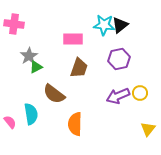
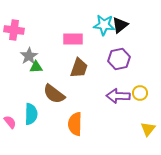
pink cross: moved 6 px down
green triangle: rotated 24 degrees clockwise
purple arrow: rotated 25 degrees clockwise
cyan semicircle: rotated 10 degrees clockwise
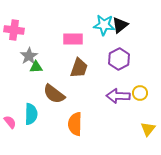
purple hexagon: rotated 15 degrees counterclockwise
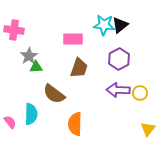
purple arrow: moved 6 px up
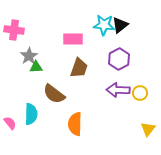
pink semicircle: moved 1 px down
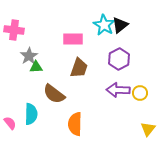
cyan star: rotated 25 degrees clockwise
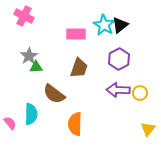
pink cross: moved 10 px right, 14 px up; rotated 18 degrees clockwise
pink rectangle: moved 3 px right, 5 px up
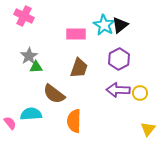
cyan semicircle: rotated 95 degrees counterclockwise
orange semicircle: moved 1 px left, 3 px up
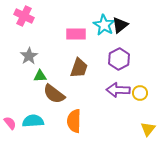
green triangle: moved 4 px right, 9 px down
cyan semicircle: moved 2 px right, 7 px down
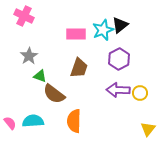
cyan star: moved 1 px left, 5 px down; rotated 20 degrees clockwise
green triangle: rotated 24 degrees clockwise
